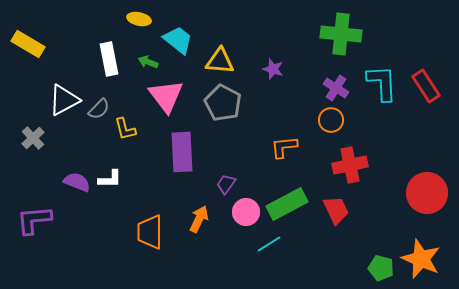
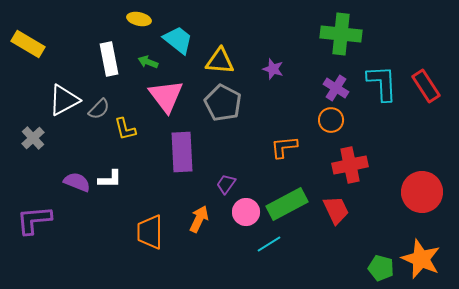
red circle: moved 5 px left, 1 px up
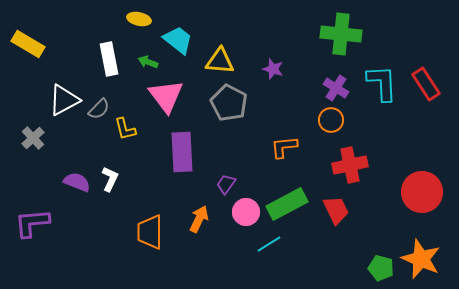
red rectangle: moved 2 px up
gray pentagon: moved 6 px right
white L-shape: rotated 65 degrees counterclockwise
purple L-shape: moved 2 px left, 3 px down
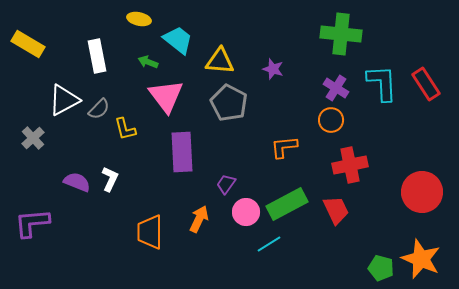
white rectangle: moved 12 px left, 3 px up
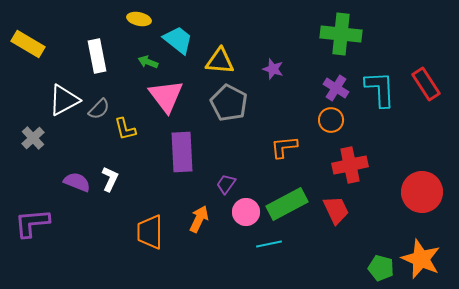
cyan L-shape: moved 2 px left, 6 px down
cyan line: rotated 20 degrees clockwise
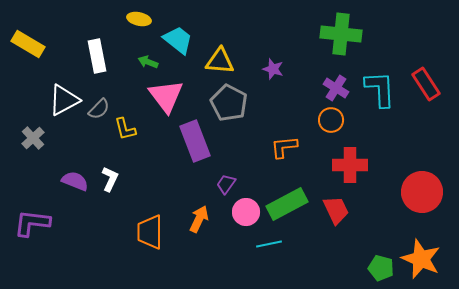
purple rectangle: moved 13 px right, 11 px up; rotated 18 degrees counterclockwise
red cross: rotated 12 degrees clockwise
purple semicircle: moved 2 px left, 1 px up
purple L-shape: rotated 12 degrees clockwise
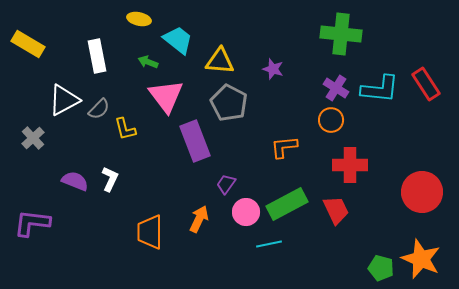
cyan L-shape: rotated 99 degrees clockwise
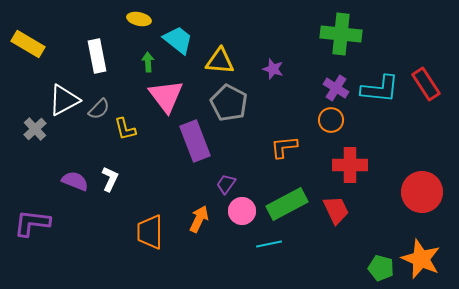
green arrow: rotated 66 degrees clockwise
gray cross: moved 2 px right, 9 px up
pink circle: moved 4 px left, 1 px up
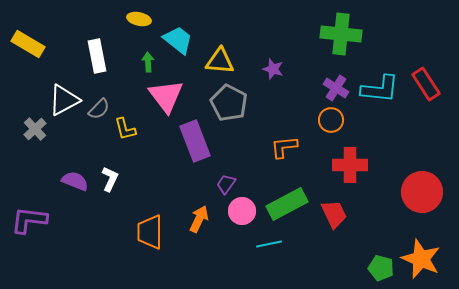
red trapezoid: moved 2 px left, 4 px down
purple L-shape: moved 3 px left, 3 px up
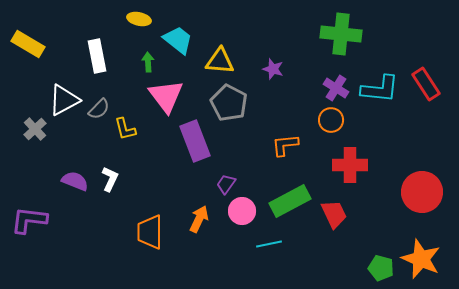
orange L-shape: moved 1 px right, 2 px up
green rectangle: moved 3 px right, 3 px up
